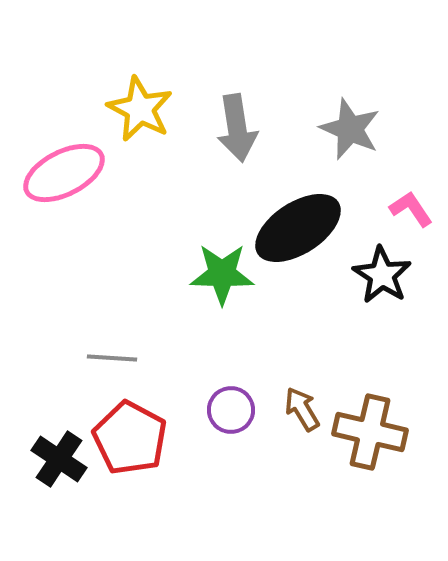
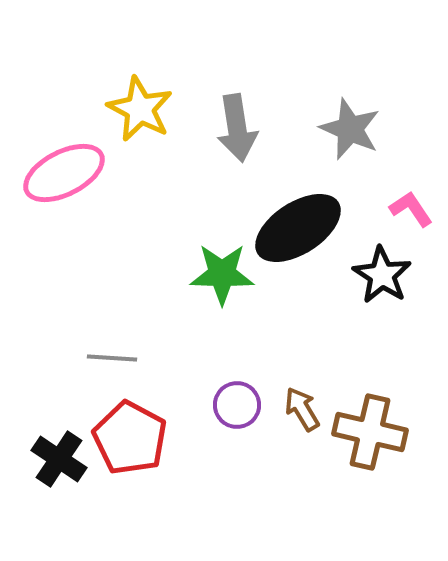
purple circle: moved 6 px right, 5 px up
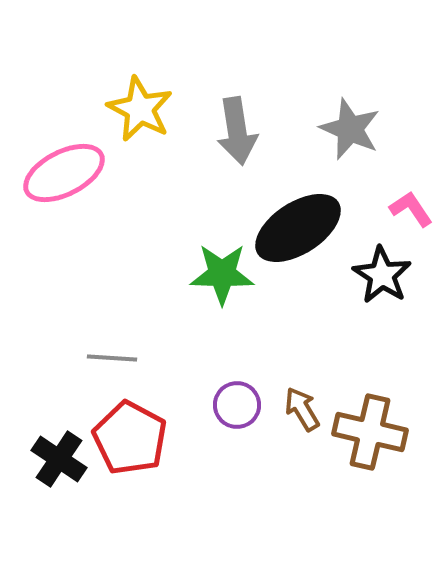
gray arrow: moved 3 px down
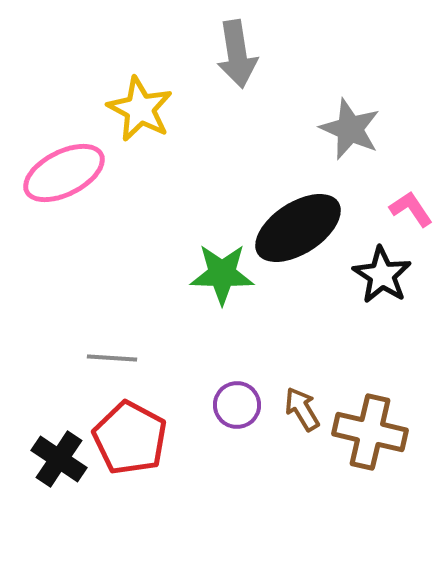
gray arrow: moved 77 px up
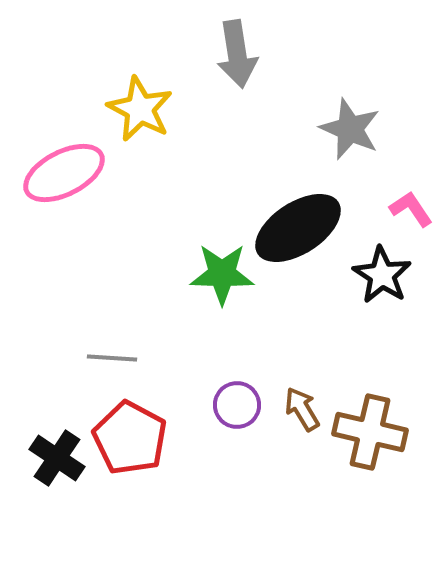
black cross: moved 2 px left, 1 px up
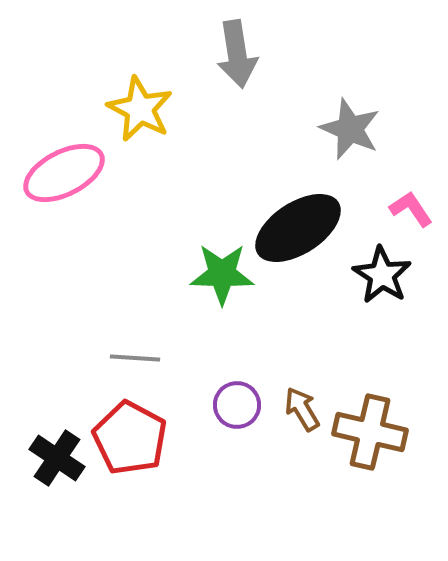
gray line: moved 23 px right
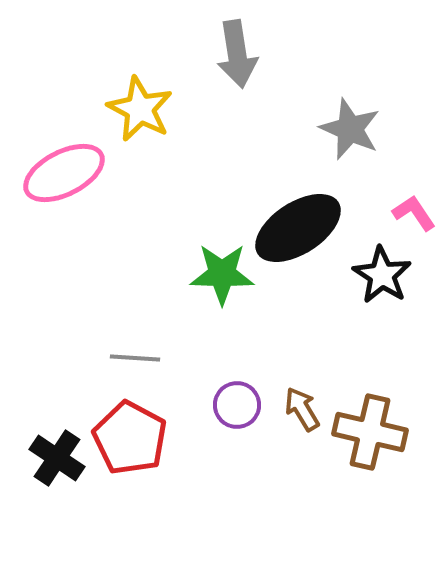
pink L-shape: moved 3 px right, 4 px down
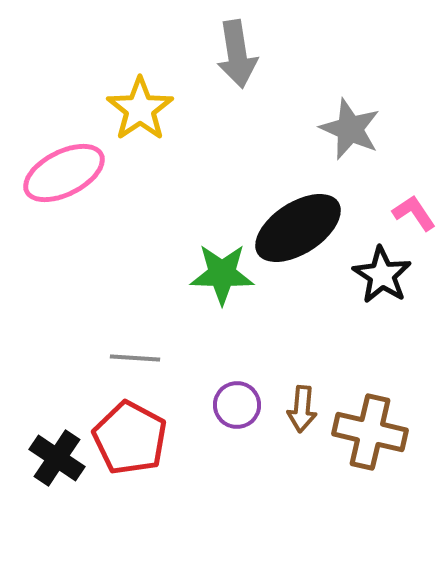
yellow star: rotated 10 degrees clockwise
brown arrow: rotated 144 degrees counterclockwise
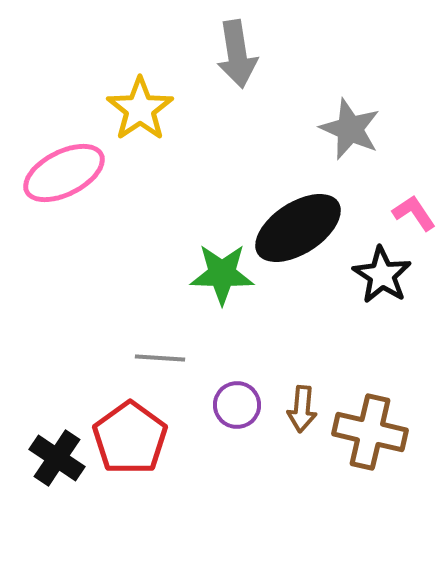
gray line: moved 25 px right
red pentagon: rotated 8 degrees clockwise
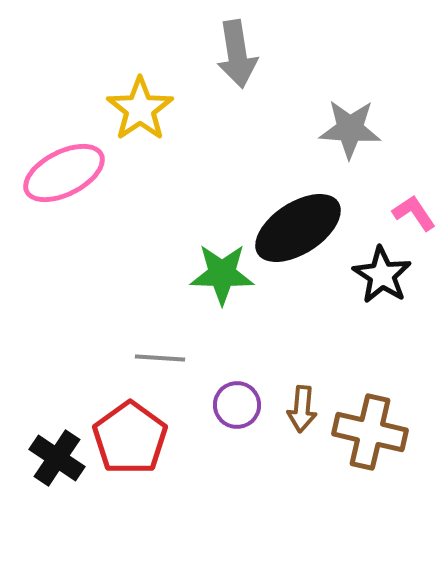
gray star: rotated 20 degrees counterclockwise
